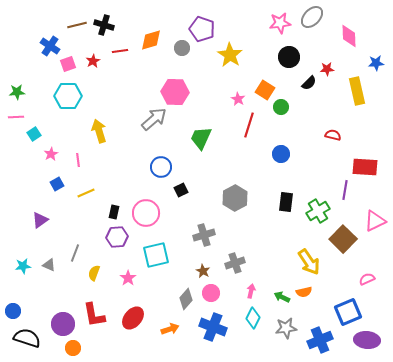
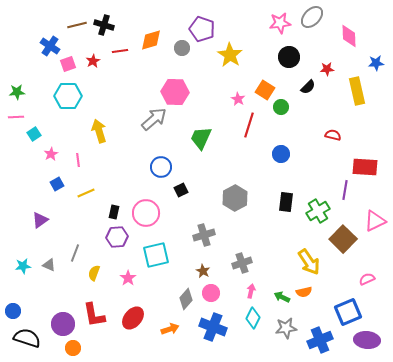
black semicircle at (309, 83): moved 1 px left, 4 px down
gray cross at (235, 263): moved 7 px right
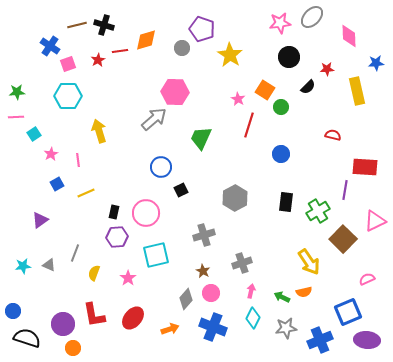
orange diamond at (151, 40): moved 5 px left
red star at (93, 61): moved 5 px right, 1 px up
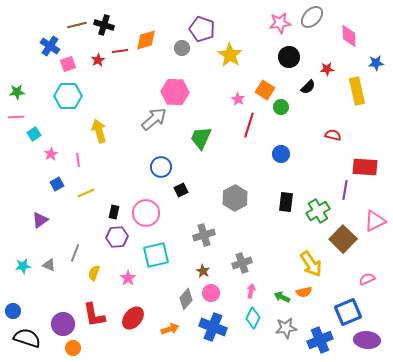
yellow arrow at (309, 262): moved 2 px right, 2 px down
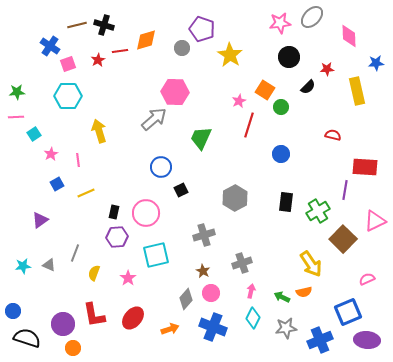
pink star at (238, 99): moved 1 px right, 2 px down; rotated 16 degrees clockwise
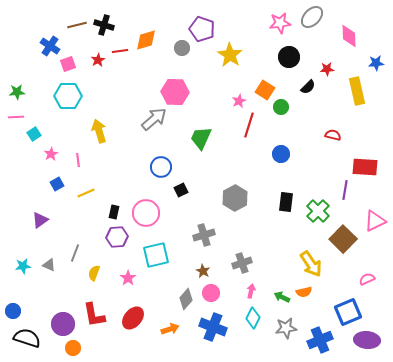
green cross at (318, 211): rotated 15 degrees counterclockwise
